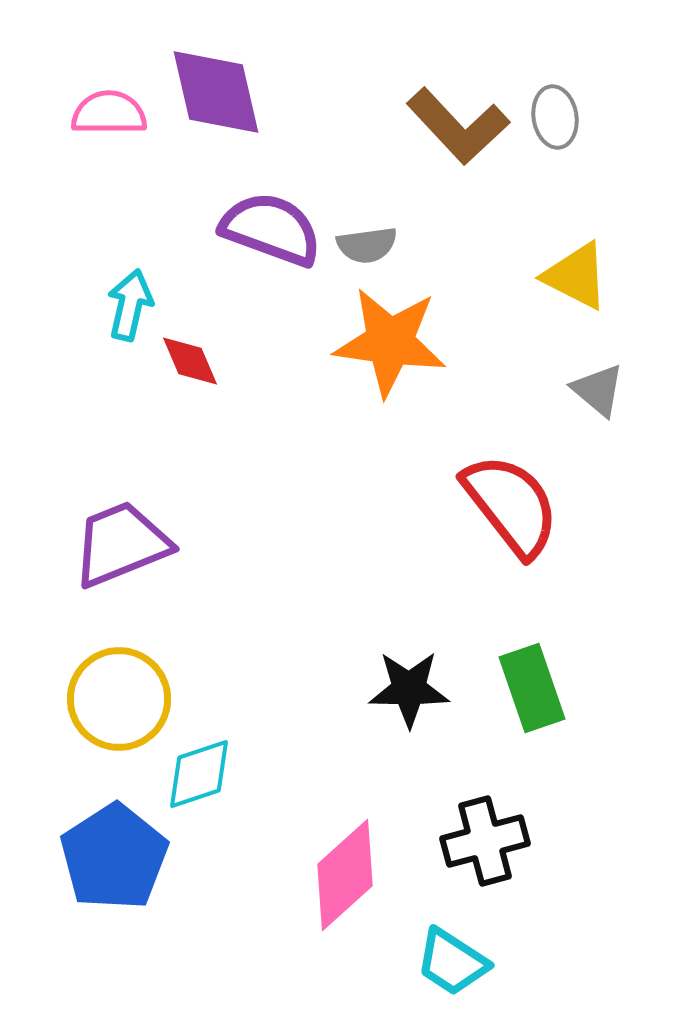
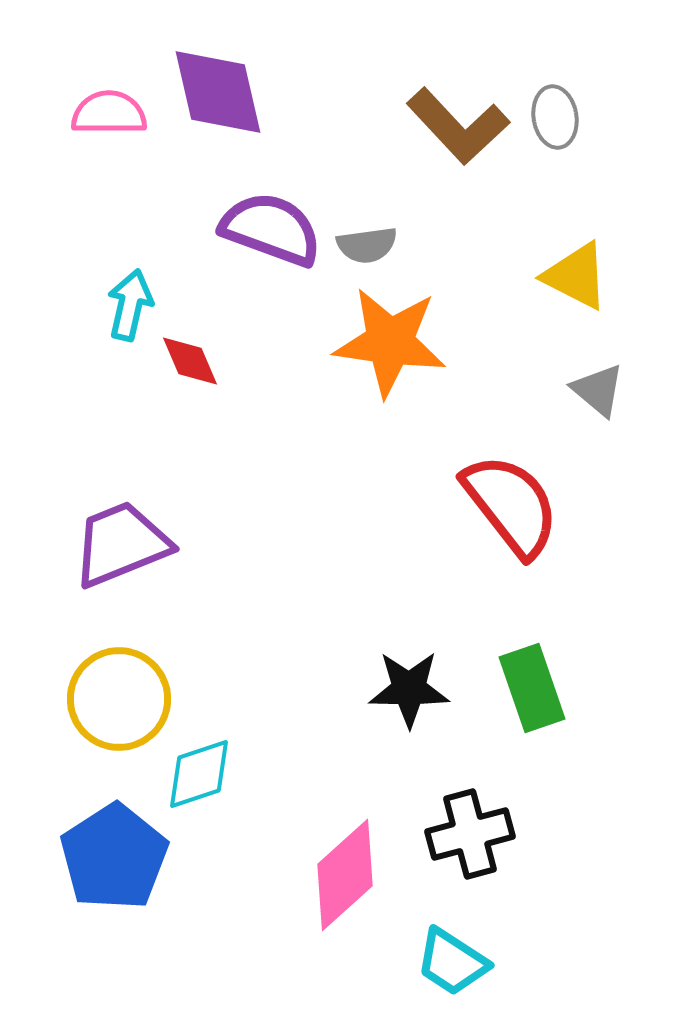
purple diamond: moved 2 px right
black cross: moved 15 px left, 7 px up
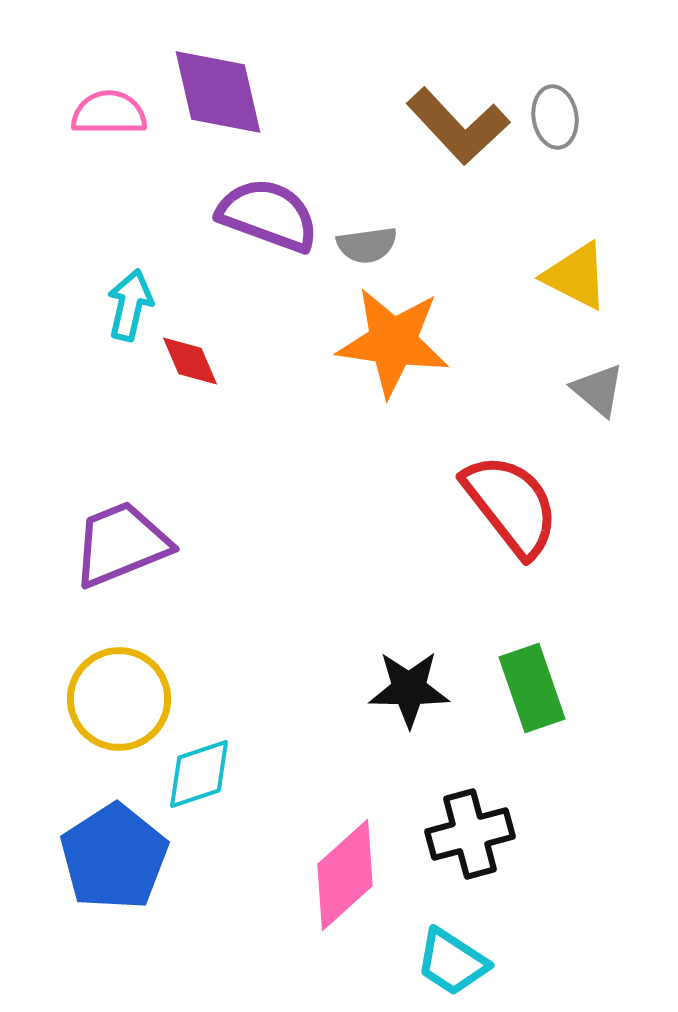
purple semicircle: moved 3 px left, 14 px up
orange star: moved 3 px right
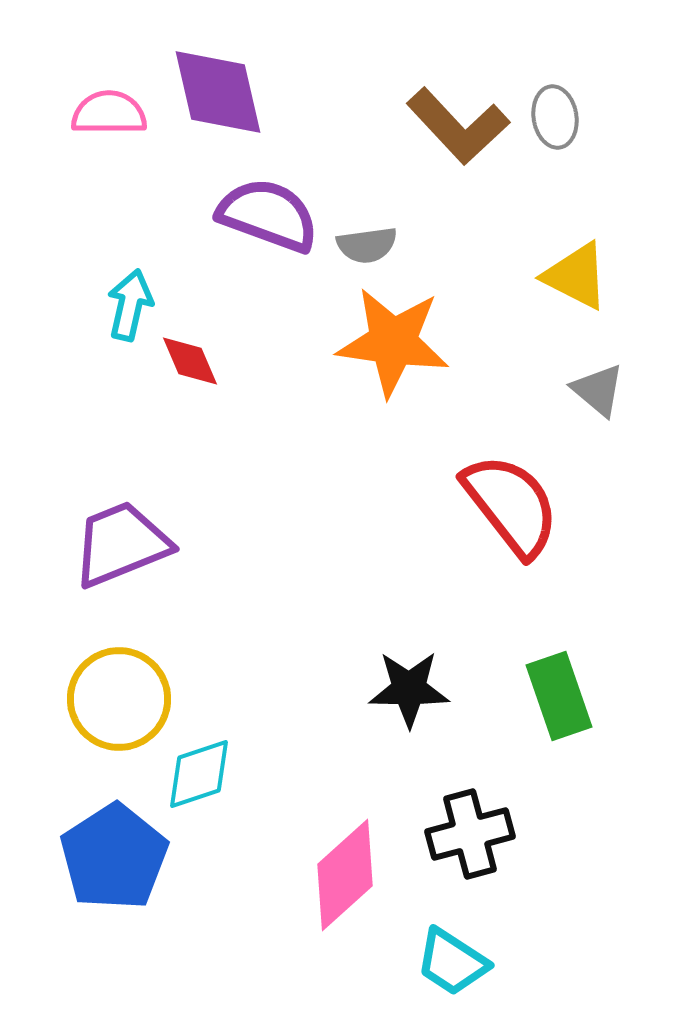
green rectangle: moved 27 px right, 8 px down
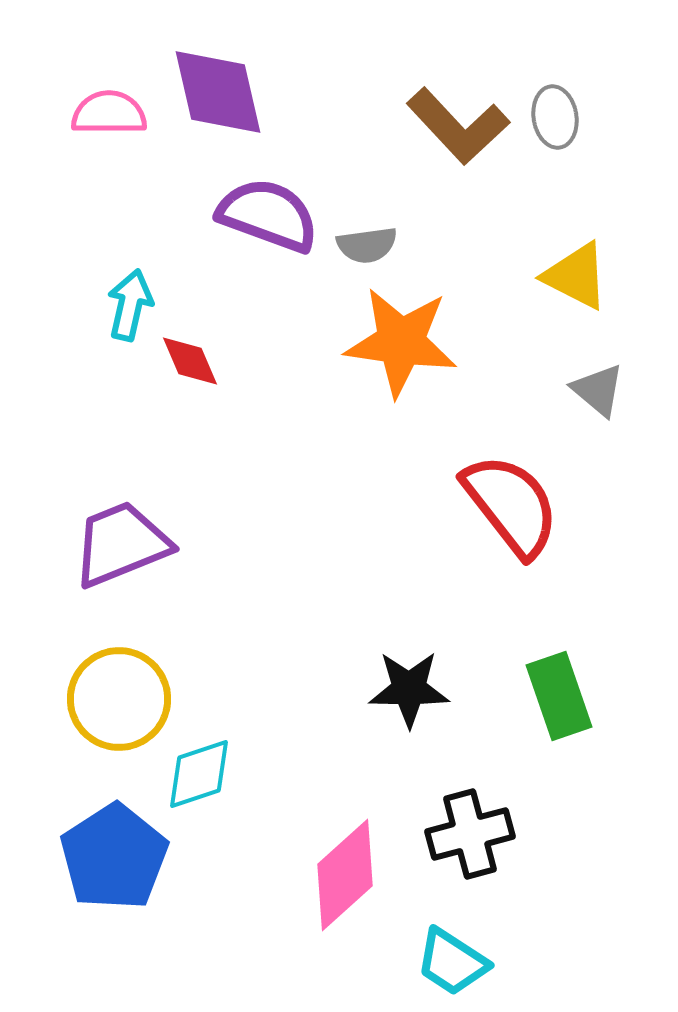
orange star: moved 8 px right
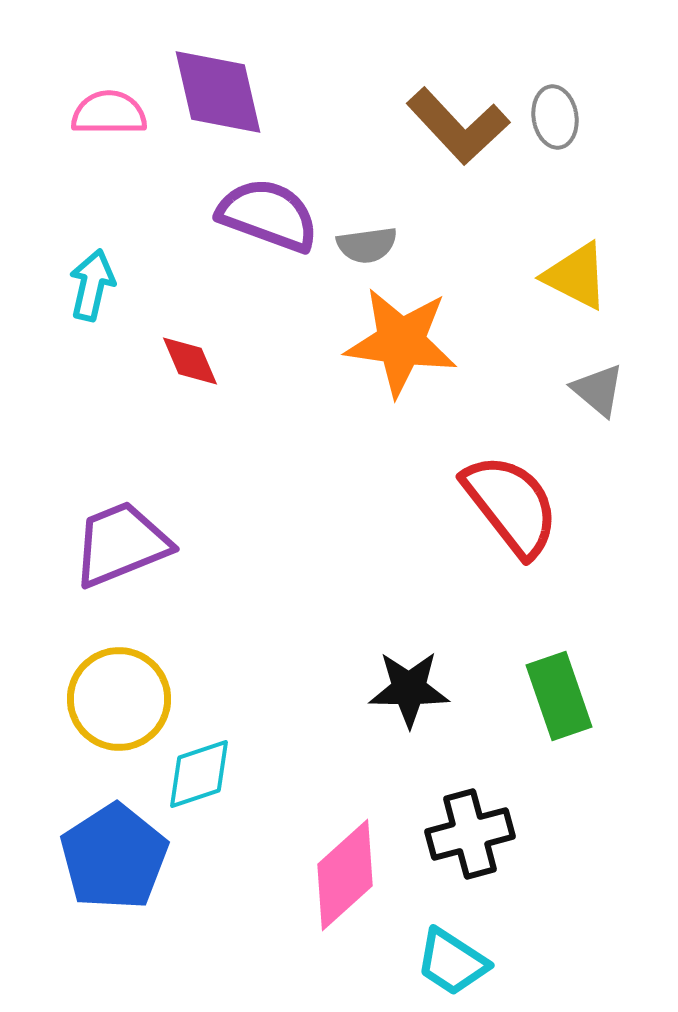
cyan arrow: moved 38 px left, 20 px up
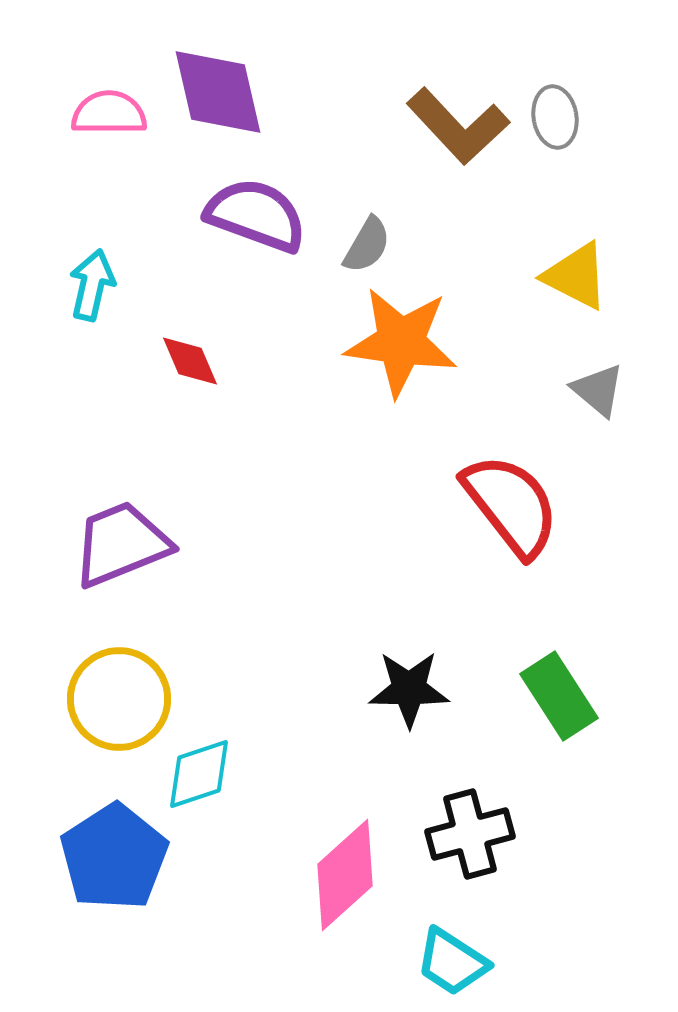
purple semicircle: moved 12 px left
gray semicircle: rotated 52 degrees counterclockwise
green rectangle: rotated 14 degrees counterclockwise
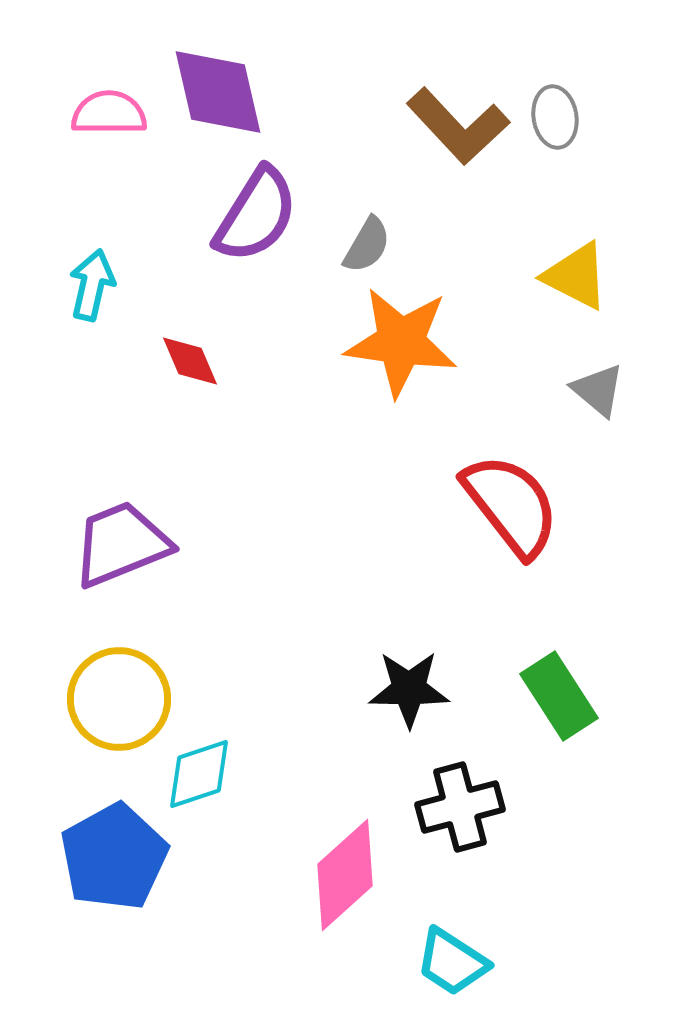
purple semicircle: rotated 102 degrees clockwise
black cross: moved 10 px left, 27 px up
blue pentagon: rotated 4 degrees clockwise
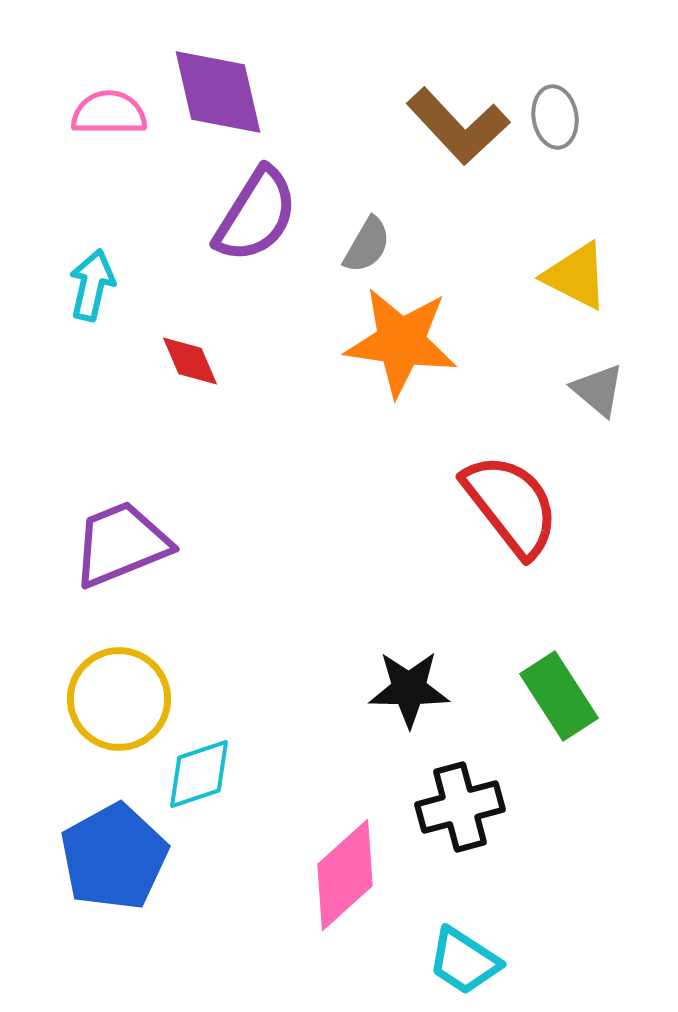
cyan trapezoid: moved 12 px right, 1 px up
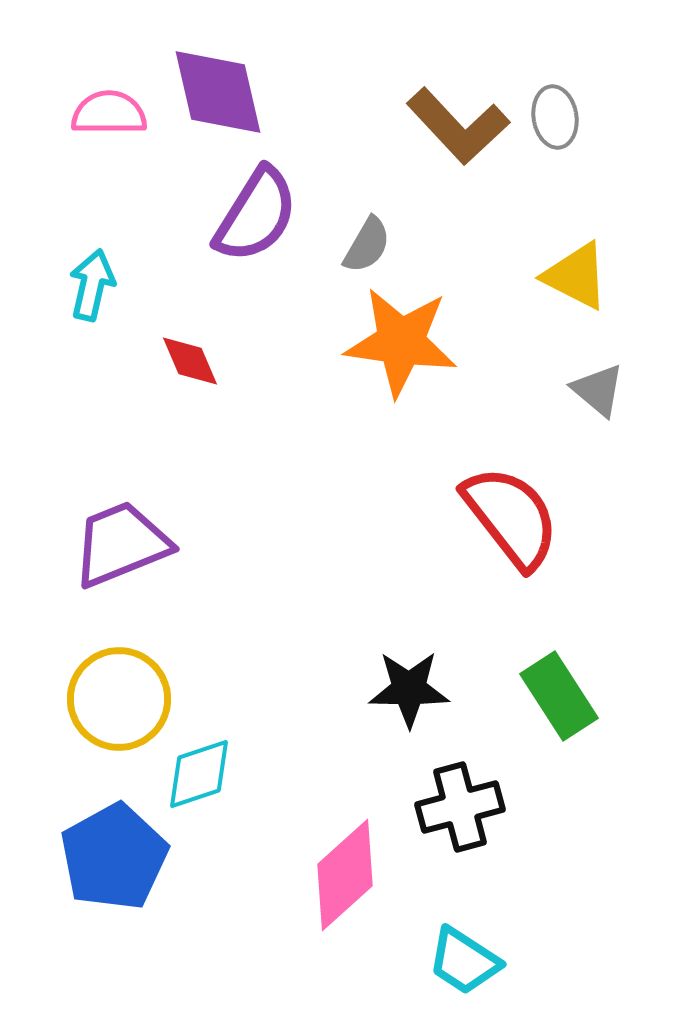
red semicircle: moved 12 px down
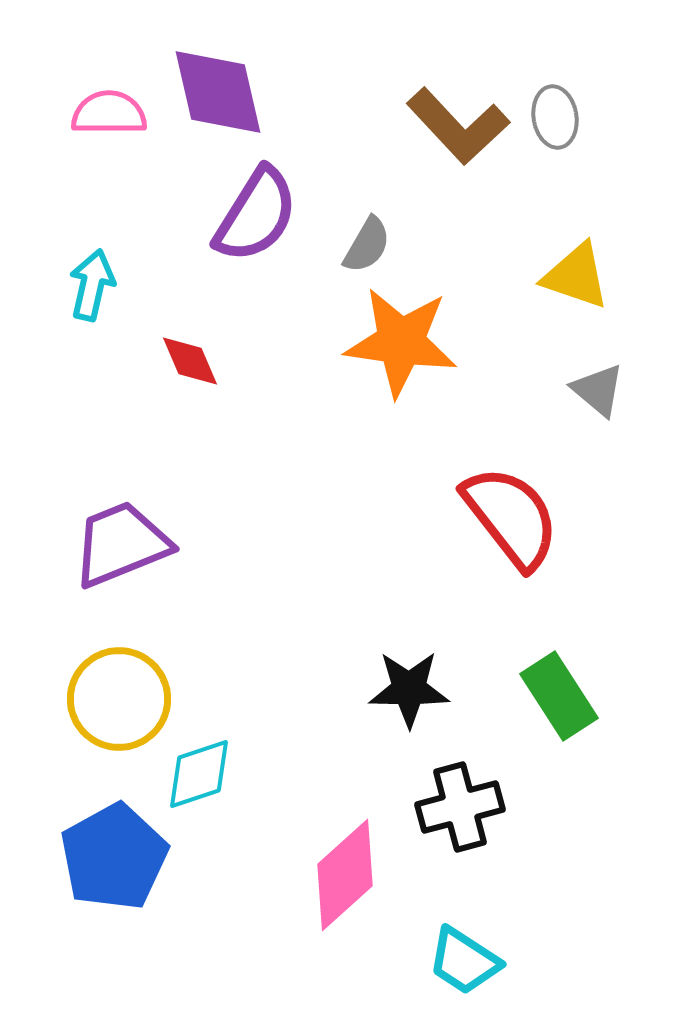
yellow triangle: rotated 8 degrees counterclockwise
